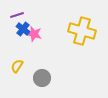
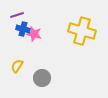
blue cross: rotated 24 degrees counterclockwise
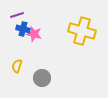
yellow semicircle: rotated 16 degrees counterclockwise
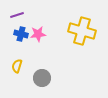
blue cross: moved 2 px left, 5 px down
pink star: moved 4 px right; rotated 21 degrees counterclockwise
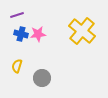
yellow cross: rotated 24 degrees clockwise
